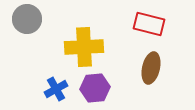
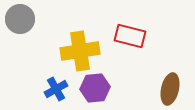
gray circle: moved 7 px left
red rectangle: moved 19 px left, 12 px down
yellow cross: moved 4 px left, 4 px down; rotated 6 degrees counterclockwise
brown ellipse: moved 19 px right, 21 px down
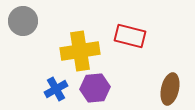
gray circle: moved 3 px right, 2 px down
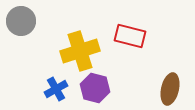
gray circle: moved 2 px left
yellow cross: rotated 9 degrees counterclockwise
purple hexagon: rotated 20 degrees clockwise
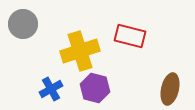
gray circle: moved 2 px right, 3 px down
blue cross: moved 5 px left
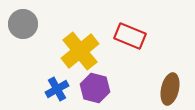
red rectangle: rotated 8 degrees clockwise
yellow cross: rotated 21 degrees counterclockwise
blue cross: moved 6 px right
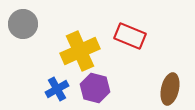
yellow cross: rotated 15 degrees clockwise
